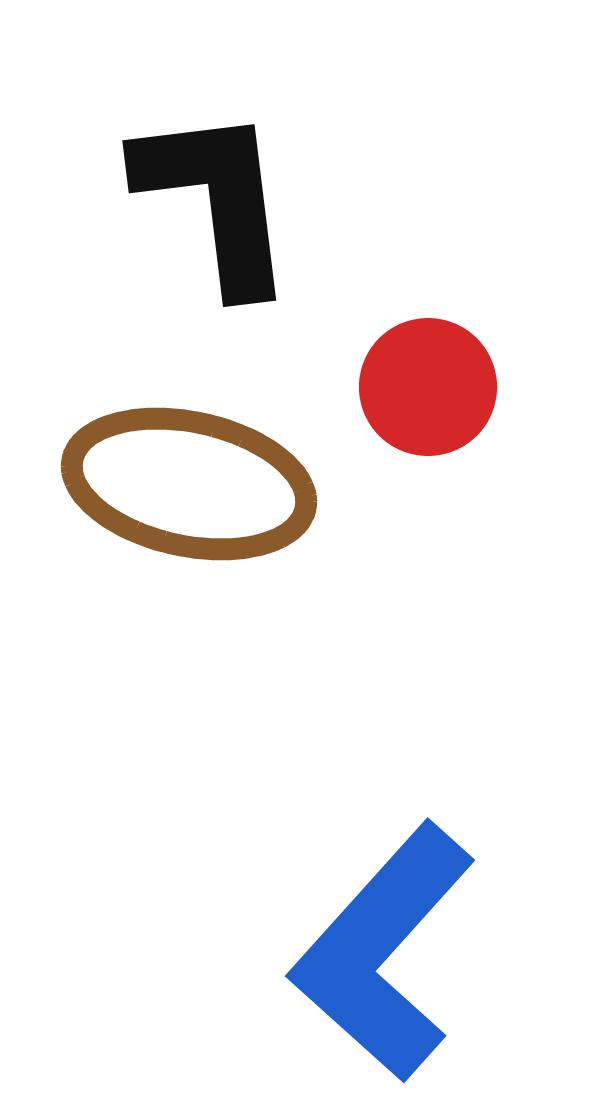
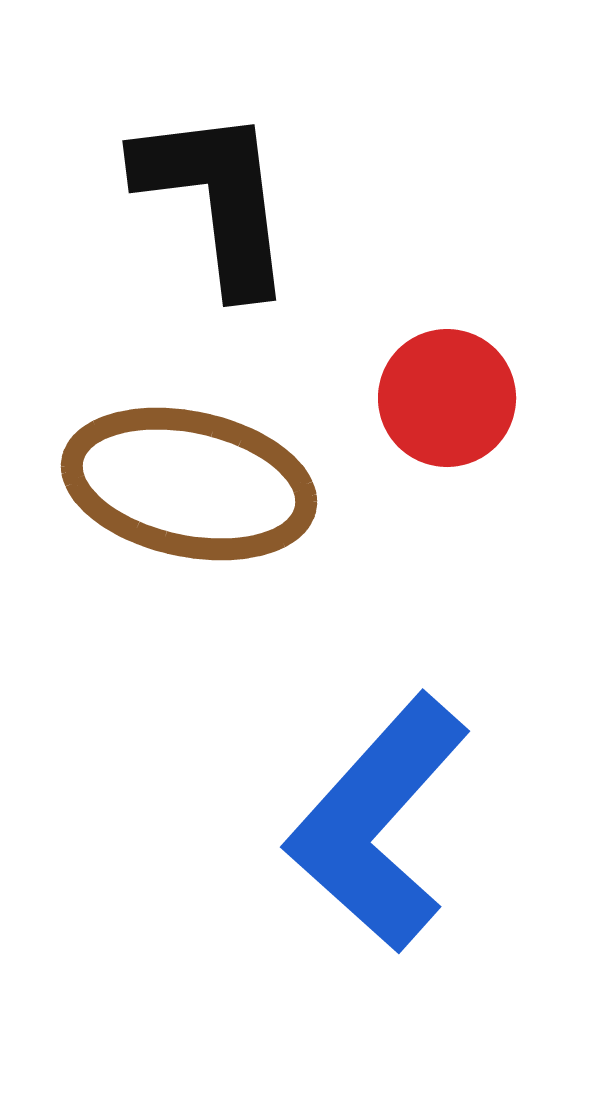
red circle: moved 19 px right, 11 px down
blue L-shape: moved 5 px left, 129 px up
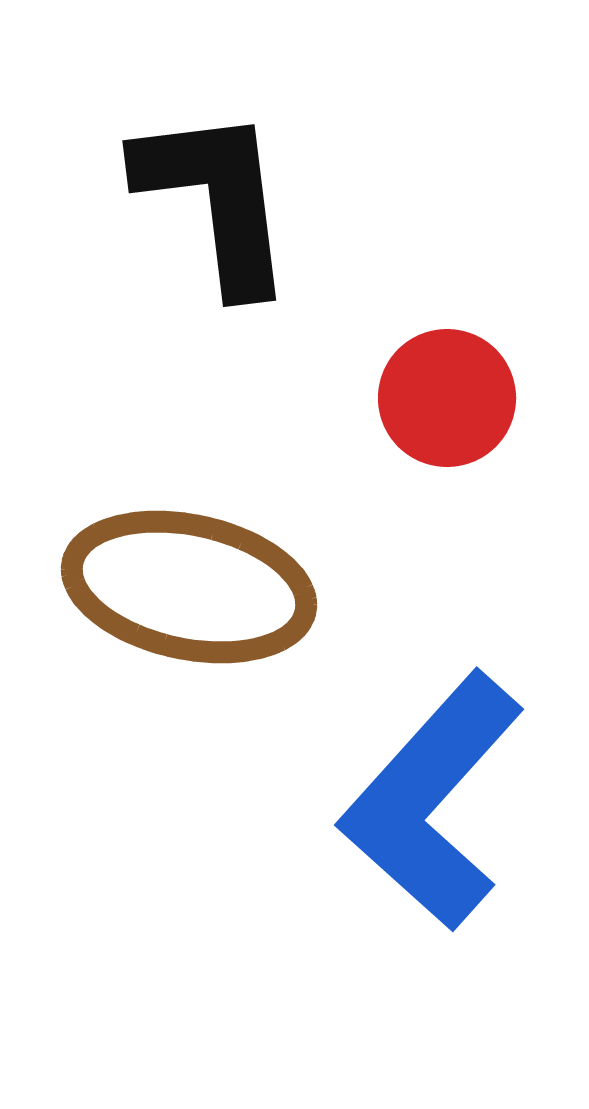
brown ellipse: moved 103 px down
blue L-shape: moved 54 px right, 22 px up
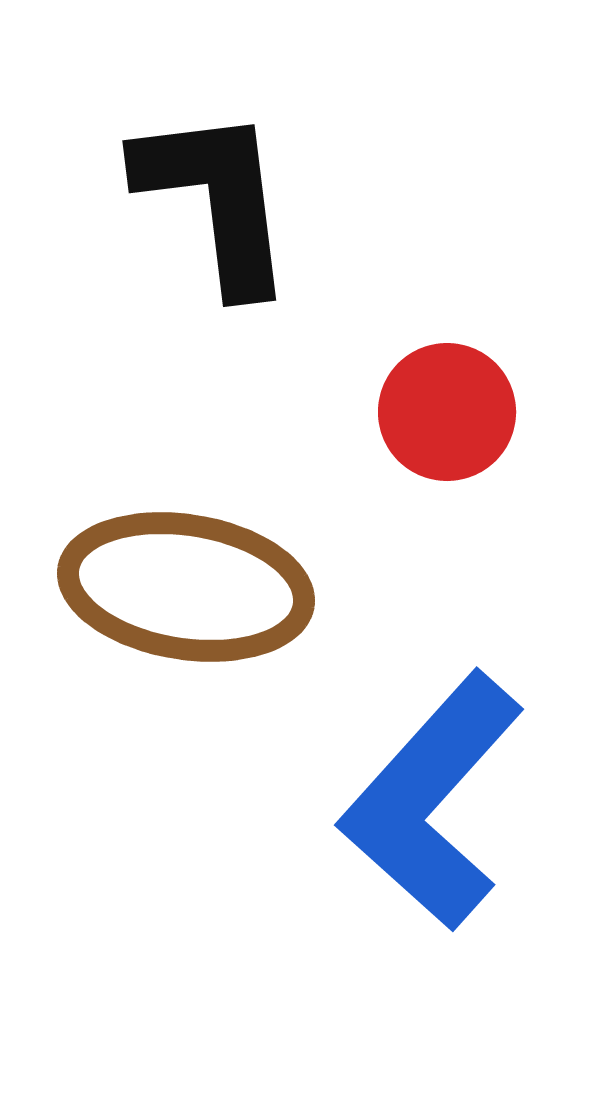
red circle: moved 14 px down
brown ellipse: moved 3 px left; rotated 3 degrees counterclockwise
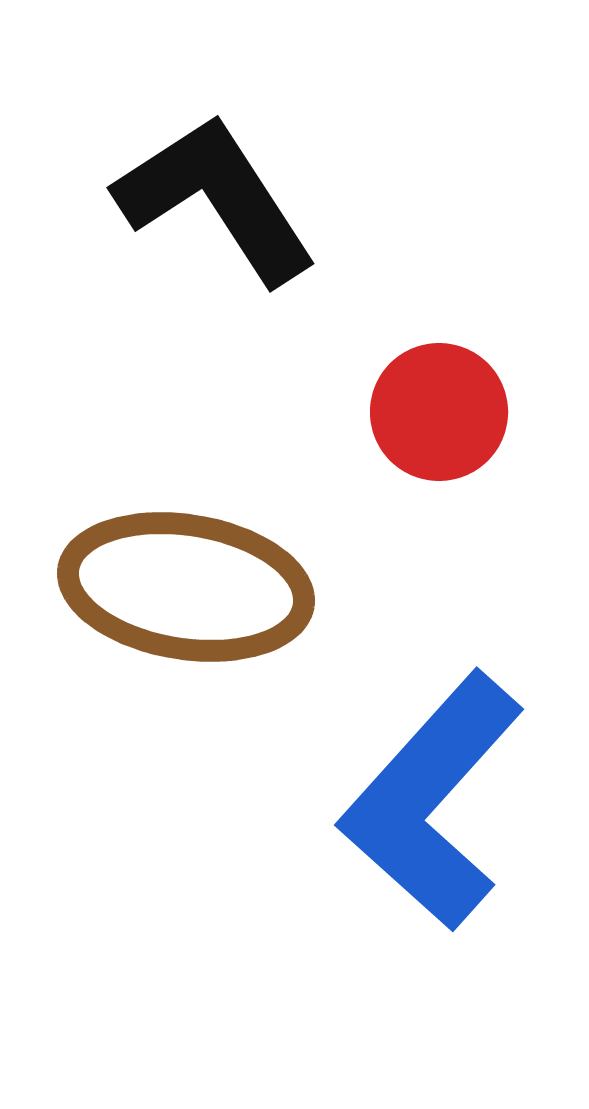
black L-shape: rotated 26 degrees counterclockwise
red circle: moved 8 px left
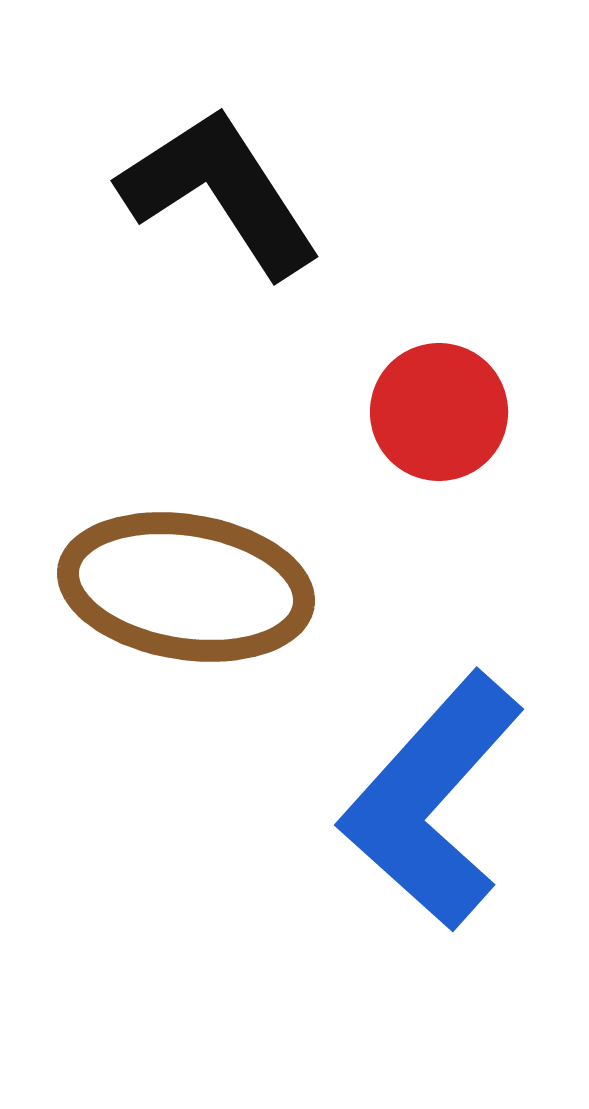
black L-shape: moved 4 px right, 7 px up
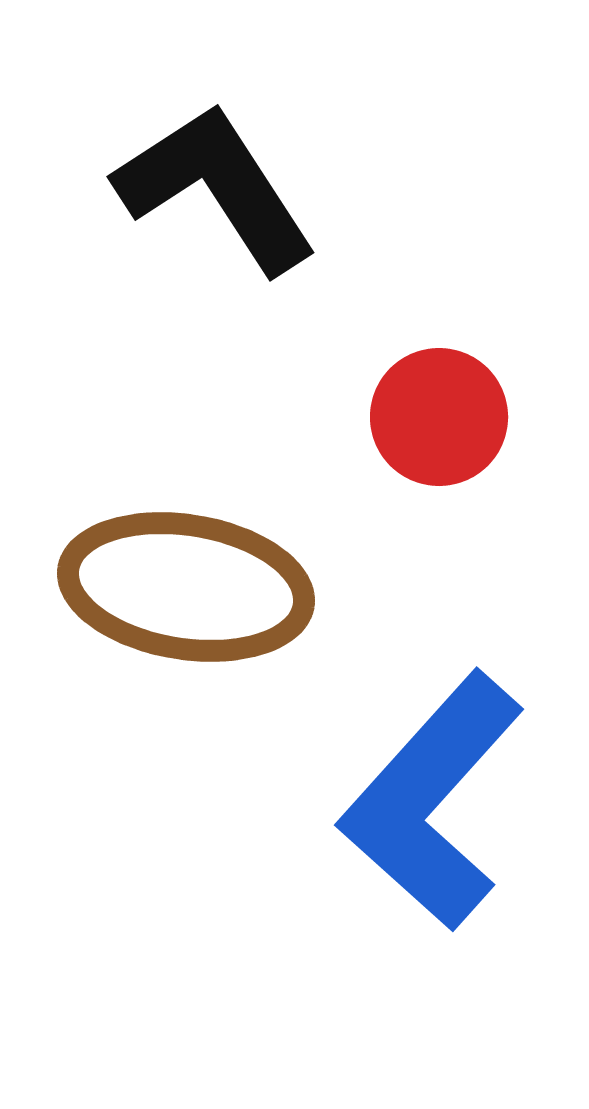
black L-shape: moved 4 px left, 4 px up
red circle: moved 5 px down
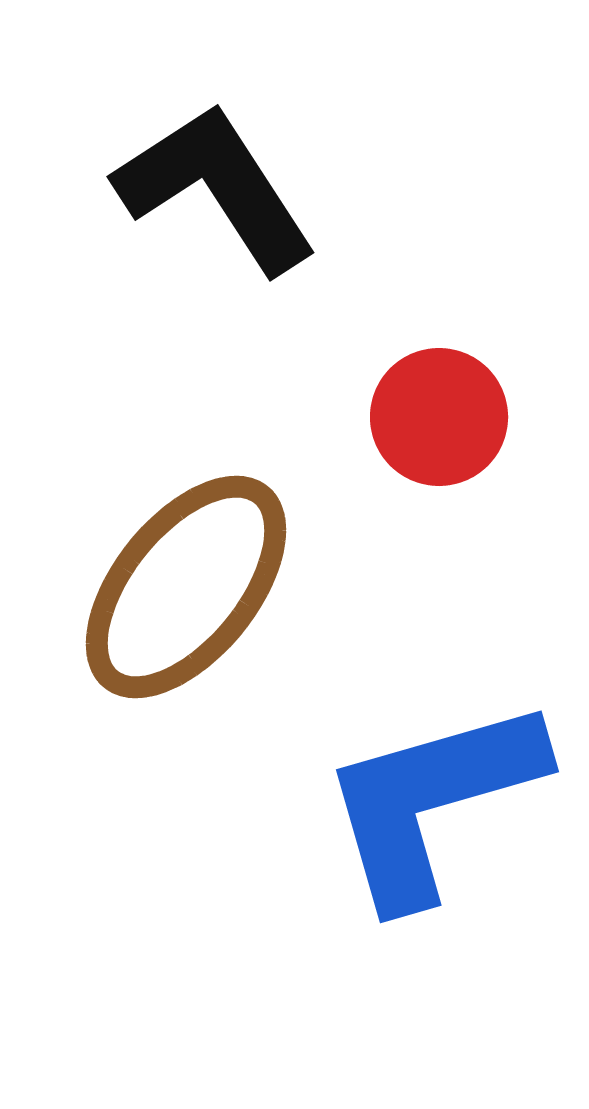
brown ellipse: rotated 60 degrees counterclockwise
blue L-shape: rotated 32 degrees clockwise
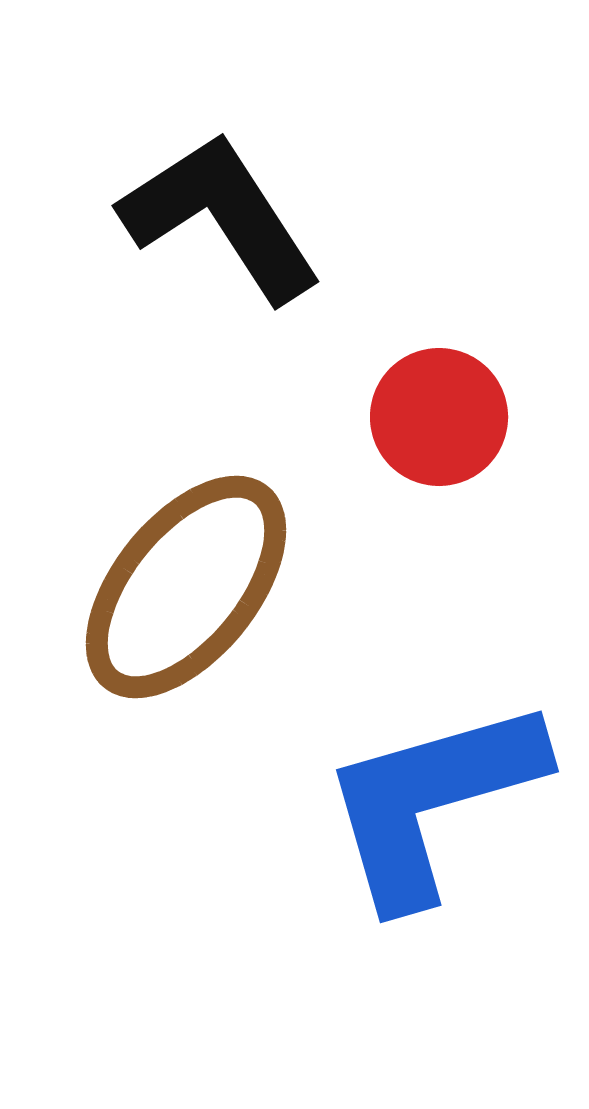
black L-shape: moved 5 px right, 29 px down
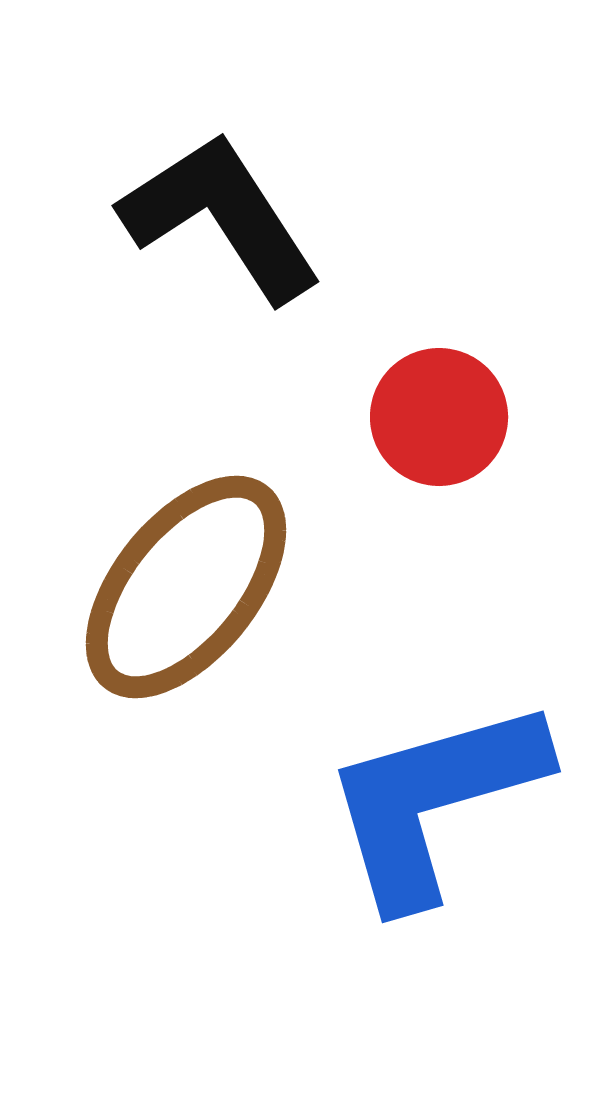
blue L-shape: moved 2 px right
